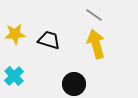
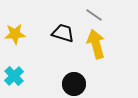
black trapezoid: moved 14 px right, 7 px up
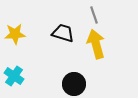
gray line: rotated 36 degrees clockwise
cyan cross: rotated 12 degrees counterclockwise
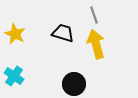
yellow star: rotated 30 degrees clockwise
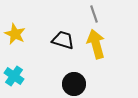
gray line: moved 1 px up
black trapezoid: moved 7 px down
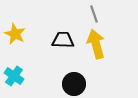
black trapezoid: rotated 15 degrees counterclockwise
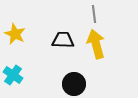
gray line: rotated 12 degrees clockwise
cyan cross: moved 1 px left, 1 px up
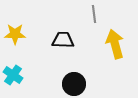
yellow star: rotated 25 degrees counterclockwise
yellow arrow: moved 19 px right
